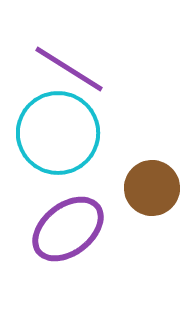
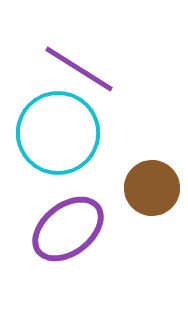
purple line: moved 10 px right
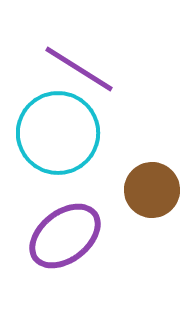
brown circle: moved 2 px down
purple ellipse: moved 3 px left, 7 px down
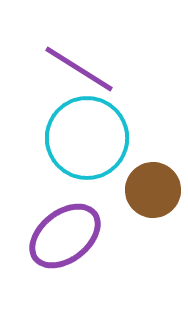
cyan circle: moved 29 px right, 5 px down
brown circle: moved 1 px right
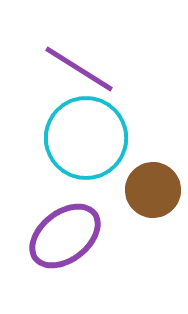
cyan circle: moved 1 px left
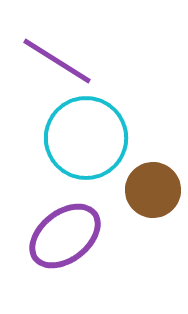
purple line: moved 22 px left, 8 px up
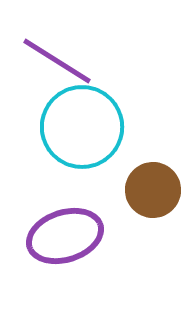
cyan circle: moved 4 px left, 11 px up
purple ellipse: rotated 20 degrees clockwise
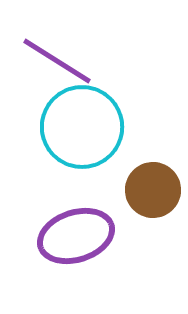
purple ellipse: moved 11 px right
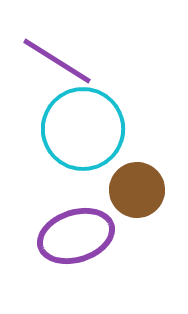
cyan circle: moved 1 px right, 2 px down
brown circle: moved 16 px left
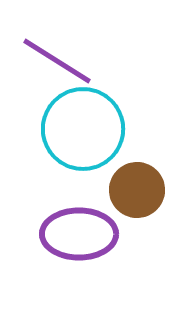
purple ellipse: moved 3 px right, 2 px up; rotated 18 degrees clockwise
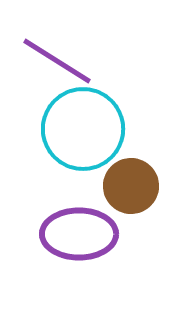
brown circle: moved 6 px left, 4 px up
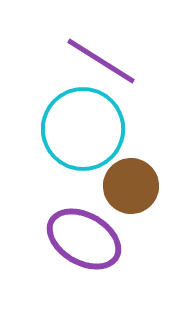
purple line: moved 44 px right
purple ellipse: moved 5 px right, 5 px down; rotated 30 degrees clockwise
